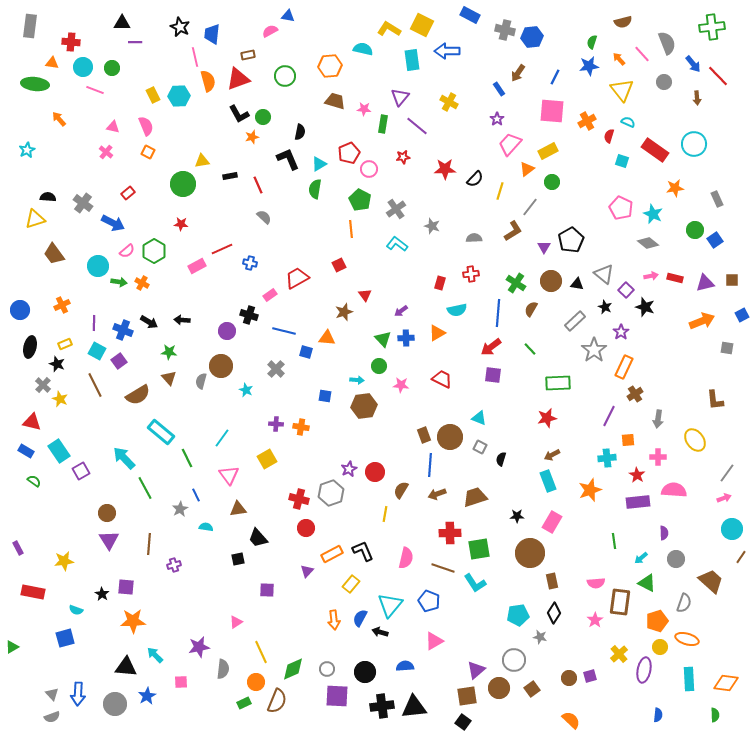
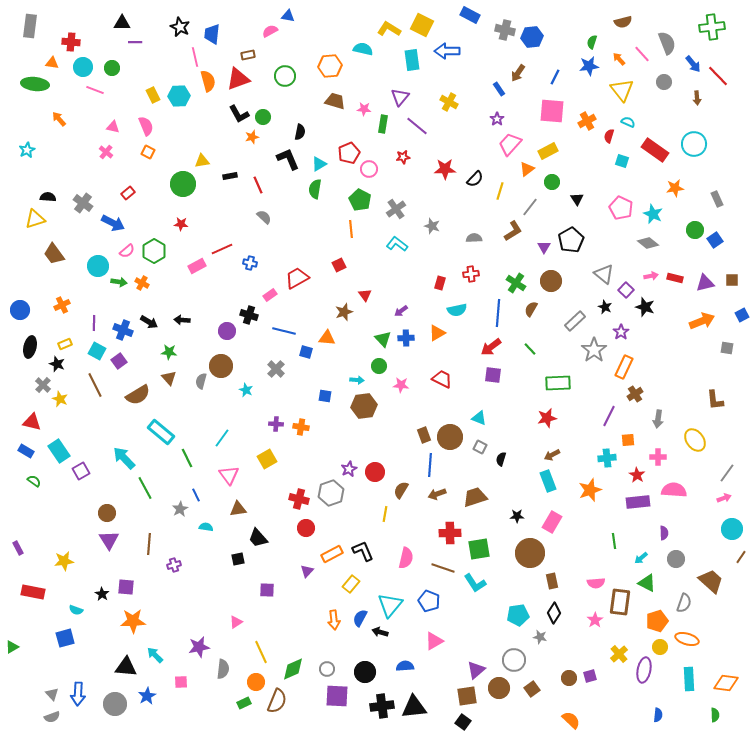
black triangle at (577, 284): moved 85 px up; rotated 48 degrees clockwise
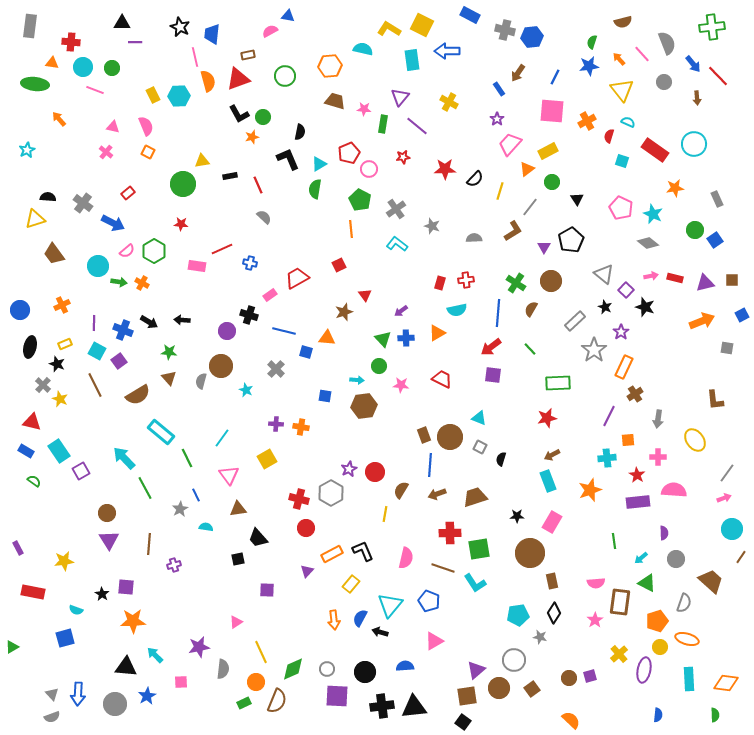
pink rectangle at (197, 266): rotated 36 degrees clockwise
red cross at (471, 274): moved 5 px left, 6 px down
gray hexagon at (331, 493): rotated 10 degrees counterclockwise
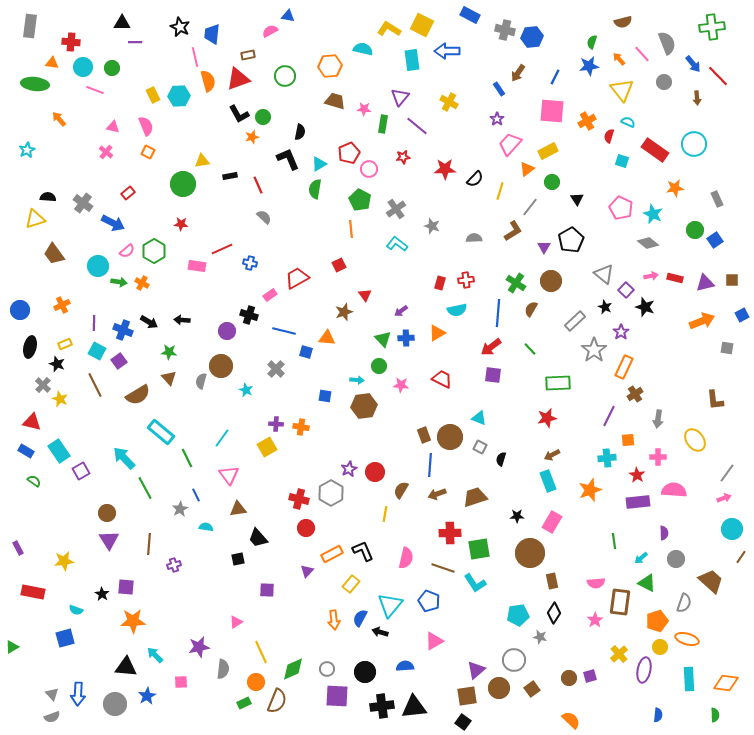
yellow square at (267, 459): moved 12 px up
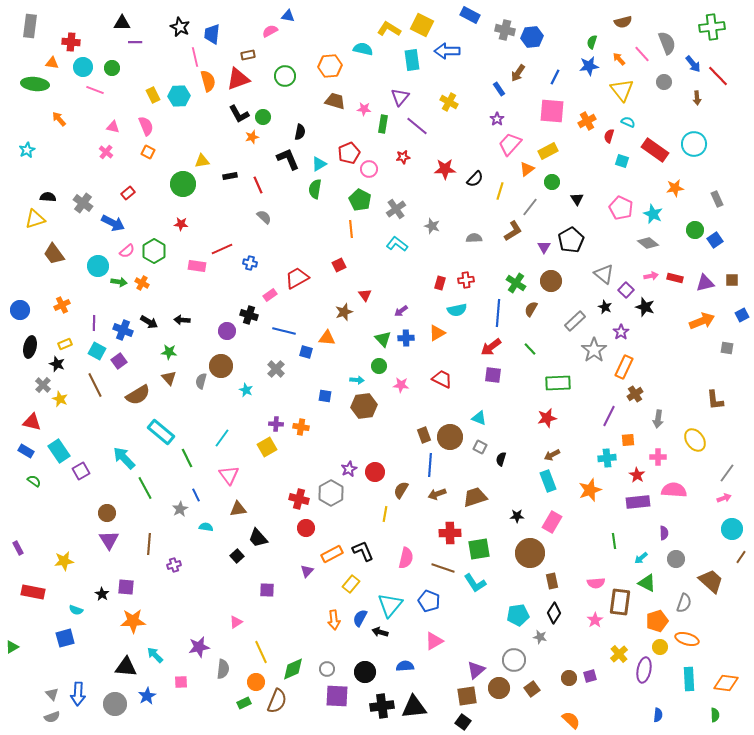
black square at (238, 559): moved 1 px left, 3 px up; rotated 32 degrees counterclockwise
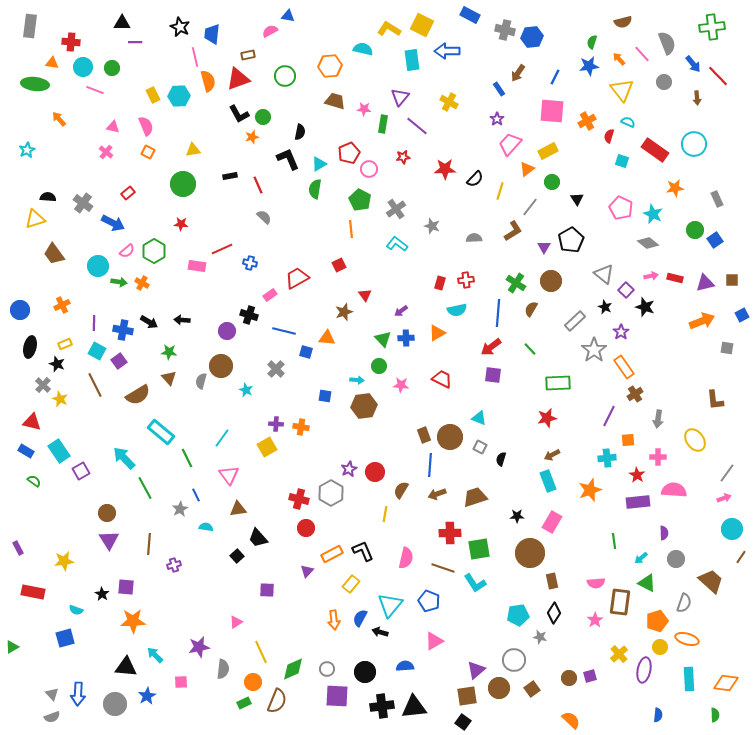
yellow triangle at (202, 161): moved 9 px left, 11 px up
blue cross at (123, 330): rotated 12 degrees counterclockwise
orange rectangle at (624, 367): rotated 60 degrees counterclockwise
orange circle at (256, 682): moved 3 px left
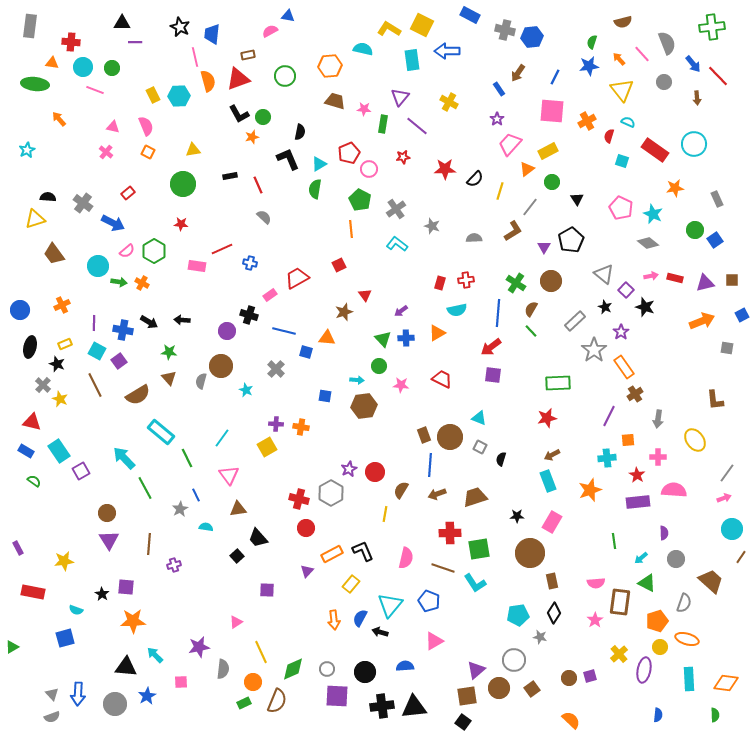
green line at (530, 349): moved 1 px right, 18 px up
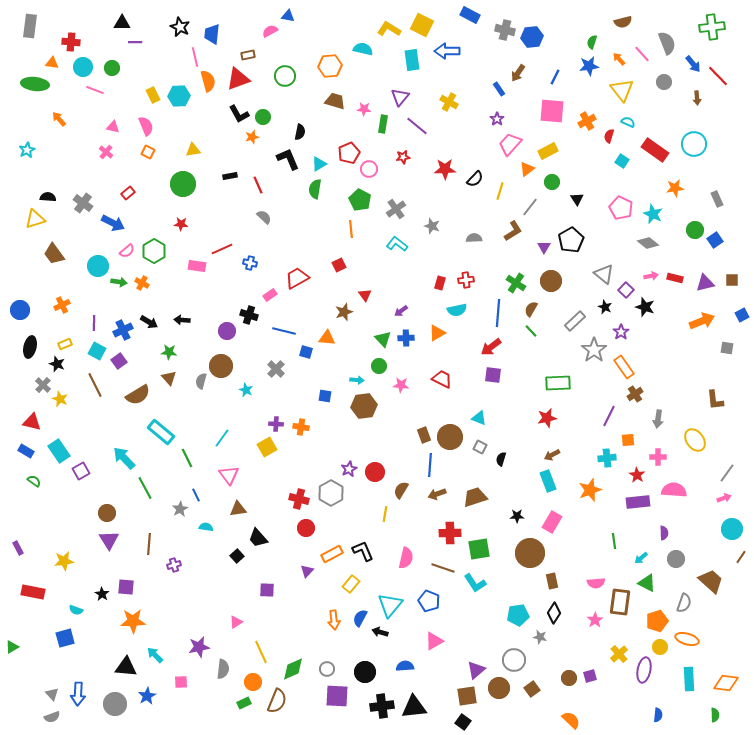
cyan square at (622, 161): rotated 16 degrees clockwise
blue cross at (123, 330): rotated 36 degrees counterclockwise
